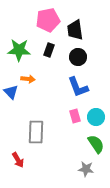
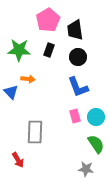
pink pentagon: rotated 20 degrees counterclockwise
gray rectangle: moved 1 px left
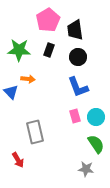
gray rectangle: rotated 15 degrees counterclockwise
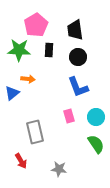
pink pentagon: moved 12 px left, 5 px down
black rectangle: rotated 16 degrees counterclockwise
blue triangle: moved 1 px right, 1 px down; rotated 35 degrees clockwise
pink rectangle: moved 6 px left
red arrow: moved 3 px right, 1 px down
gray star: moved 27 px left
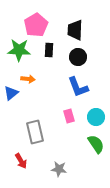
black trapezoid: rotated 10 degrees clockwise
blue triangle: moved 1 px left
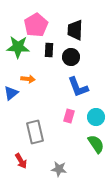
green star: moved 1 px left, 3 px up
black circle: moved 7 px left
pink rectangle: rotated 32 degrees clockwise
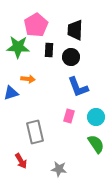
blue triangle: rotated 21 degrees clockwise
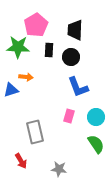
orange arrow: moved 2 px left, 2 px up
blue triangle: moved 3 px up
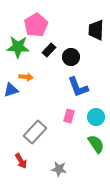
black trapezoid: moved 21 px right
black rectangle: rotated 40 degrees clockwise
gray rectangle: rotated 55 degrees clockwise
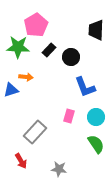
blue L-shape: moved 7 px right
